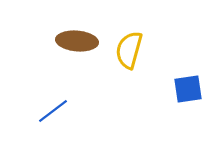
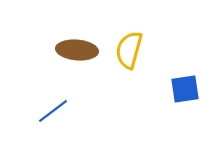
brown ellipse: moved 9 px down
blue square: moved 3 px left
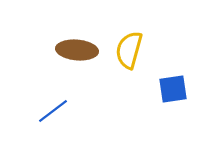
blue square: moved 12 px left
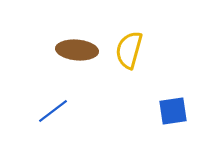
blue square: moved 22 px down
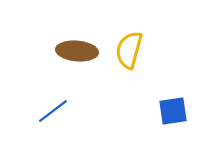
brown ellipse: moved 1 px down
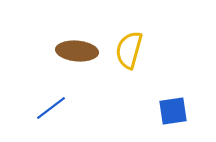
blue line: moved 2 px left, 3 px up
